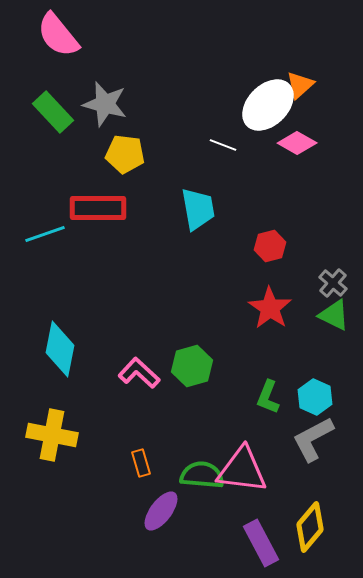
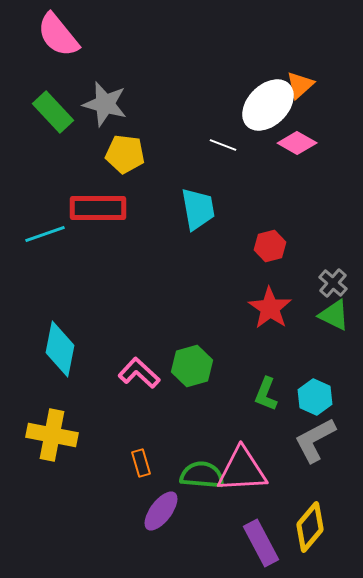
green L-shape: moved 2 px left, 3 px up
gray L-shape: moved 2 px right, 1 px down
pink triangle: rotated 10 degrees counterclockwise
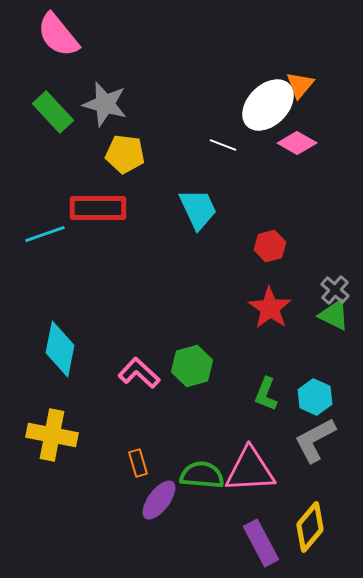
orange triangle: rotated 8 degrees counterclockwise
cyan trapezoid: rotated 15 degrees counterclockwise
gray cross: moved 2 px right, 7 px down
orange rectangle: moved 3 px left
pink triangle: moved 8 px right
purple ellipse: moved 2 px left, 11 px up
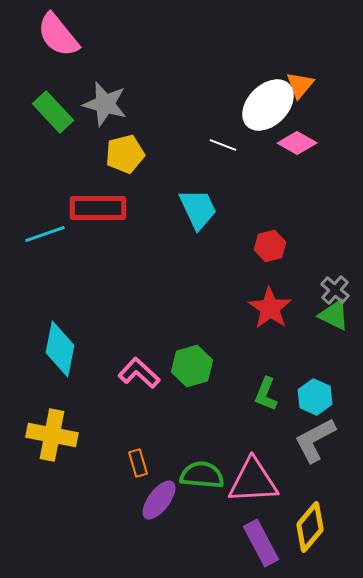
yellow pentagon: rotated 21 degrees counterclockwise
pink triangle: moved 3 px right, 11 px down
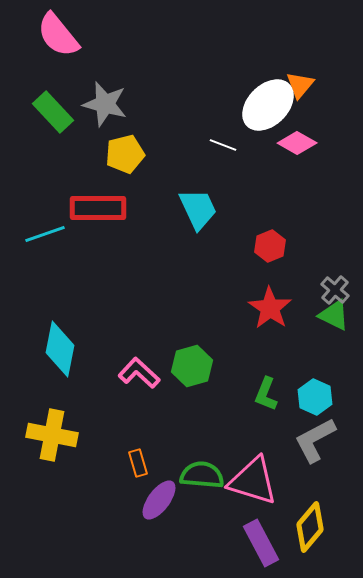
red hexagon: rotated 8 degrees counterclockwise
pink triangle: rotated 20 degrees clockwise
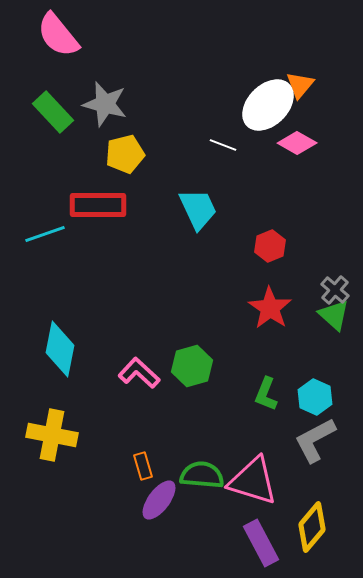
red rectangle: moved 3 px up
green triangle: rotated 16 degrees clockwise
orange rectangle: moved 5 px right, 3 px down
yellow diamond: moved 2 px right
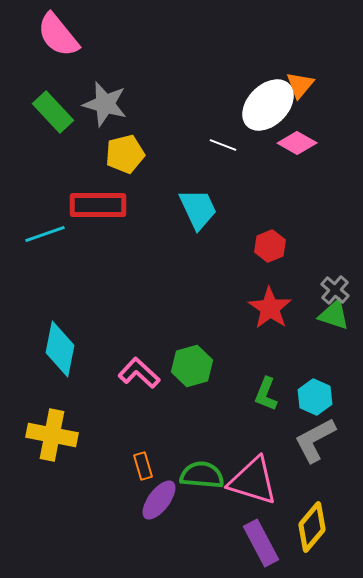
green triangle: rotated 24 degrees counterclockwise
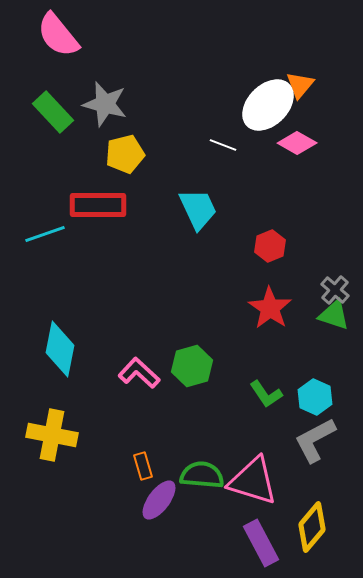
green L-shape: rotated 56 degrees counterclockwise
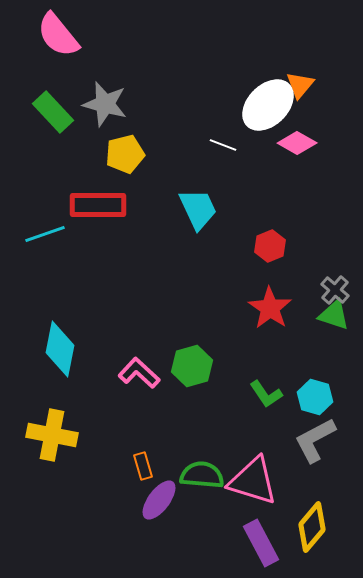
cyan hexagon: rotated 8 degrees counterclockwise
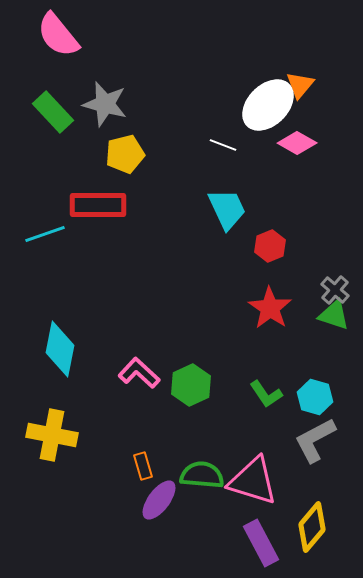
cyan trapezoid: moved 29 px right
green hexagon: moved 1 px left, 19 px down; rotated 9 degrees counterclockwise
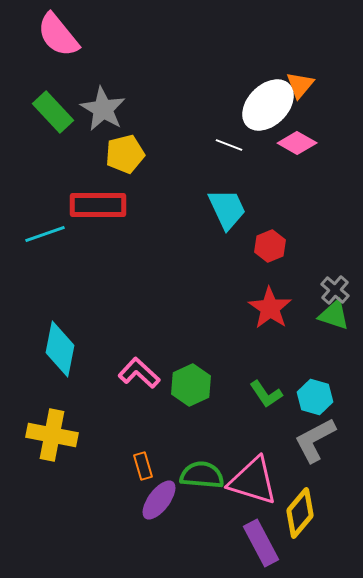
gray star: moved 2 px left, 5 px down; rotated 15 degrees clockwise
white line: moved 6 px right
yellow diamond: moved 12 px left, 14 px up
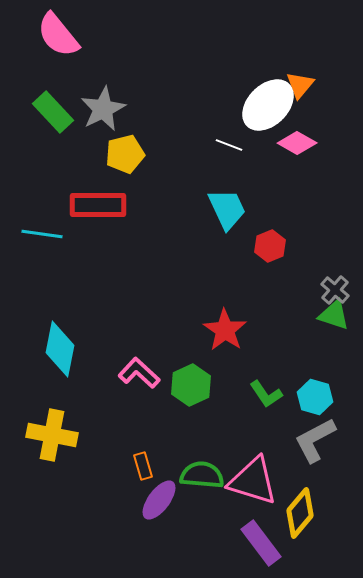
gray star: rotated 15 degrees clockwise
cyan line: moved 3 px left; rotated 27 degrees clockwise
red star: moved 45 px left, 22 px down
purple rectangle: rotated 9 degrees counterclockwise
